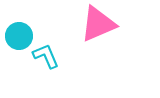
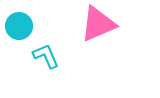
cyan circle: moved 10 px up
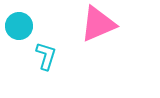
cyan L-shape: rotated 40 degrees clockwise
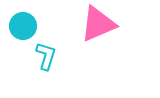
cyan circle: moved 4 px right
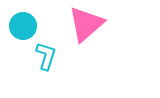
pink triangle: moved 12 px left; rotated 18 degrees counterclockwise
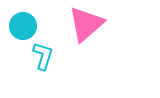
cyan L-shape: moved 3 px left
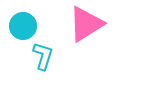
pink triangle: rotated 9 degrees clockwise
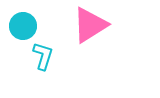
pink triangle: moved 4 px right, 1 px down
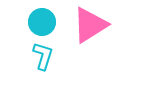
cyan circle: moved 19 px right, 4 px up
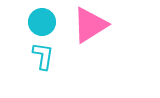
cyan L-shape: rotated 8 degrees counterclockwise
